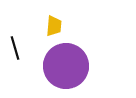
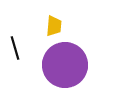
purple circle: moved 1 px left, 1 px up
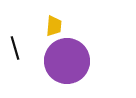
purple circle: moved 2 px right, 4 px up
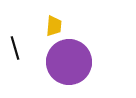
purple circle: moved 2 px right, 1 px down
